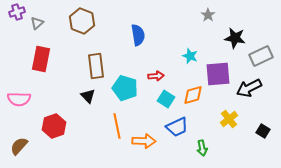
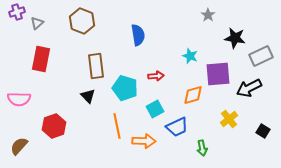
cyan square: moved 11 px left, 10 px down; rotated 30 degrees clockwise
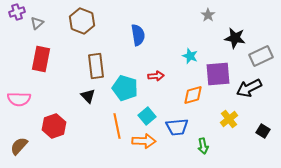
cyan square: moved 8 px left, 7 px down; rotated 12 degrees counterclockwise
blue trapezoid: rotated 20 degrees clockwise
green arrow: moved 1 px right, 2 px up
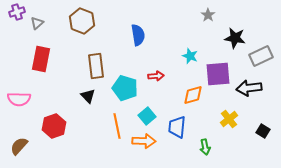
black arrow: rotated 20 degrees clockwise
blue trapezoid: rotated 100 degrees clockwise
green arrow: moved 2 px right, 1 px down
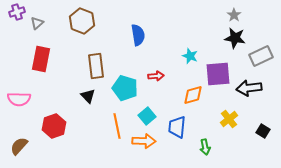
gray star: moved 26 px right
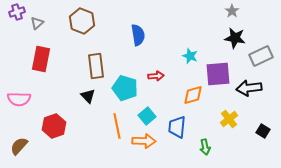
gray star: moved 2 px left, 4 px up
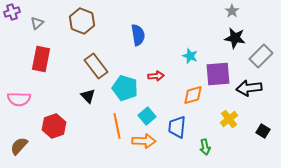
purple cross: moved 5 px left
gray rectangle: rotated 20 degrees counterclockwise
brown rectangle: rotated 30 degrees counterclockwise
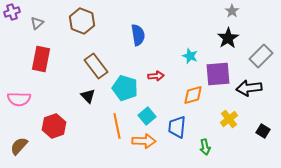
black star: moved 7 px left; rotated 30 degrees clockwise
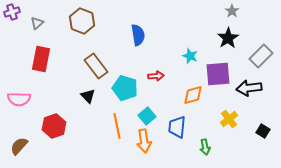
orange arrow: rotated 80 degrees clockwise
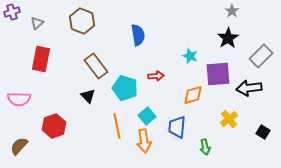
black square: moved 1 px down
